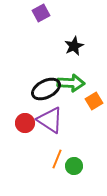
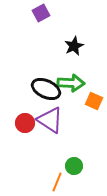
black ellipse: rotated 52 degrees clockwise
orange square: rotated 36 degrees counterclockwise
orange line: moved 23 px down
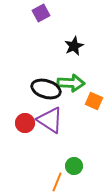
black ellipse: rotated 8 degrees counterclockwise
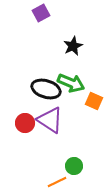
black star: moved 1 px left
green arrow: rotated 20 degrees clockwise
orange line: rotated 42 degrees clockwise
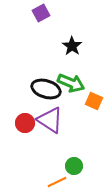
black star: moved 1 px left; rotated 12 degrees counterclockwise
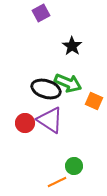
green arrow: moved 3 px left
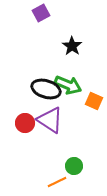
green arrow: moved 2 px down
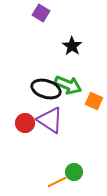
purple square: rotated 30 degrees counterclockwise
green circle: moved 6 px down
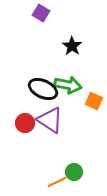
green arrow: rotated 12 degrees counterclockwise
black ellipse: moved 3 px left; rotated 8 degrees clockwise
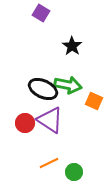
orange line: moved 8 px left, 19 px up
